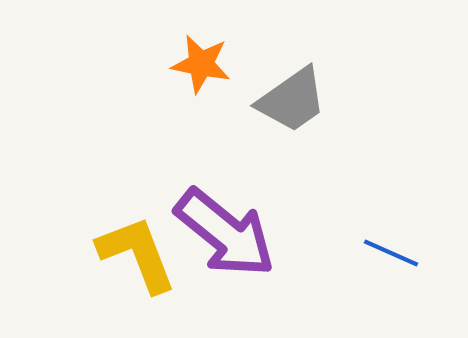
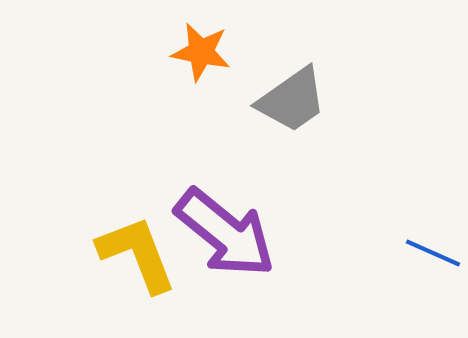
orange star: moved 12 px up
blue line: moved 42 px right
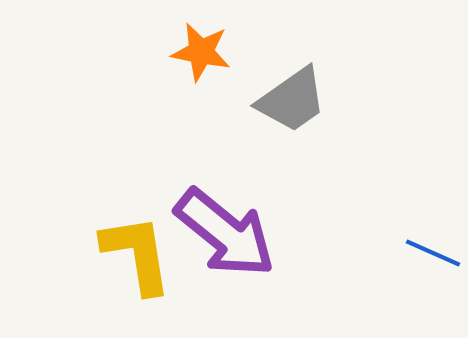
yellow L-shape: rotated 12 degrees clockwise
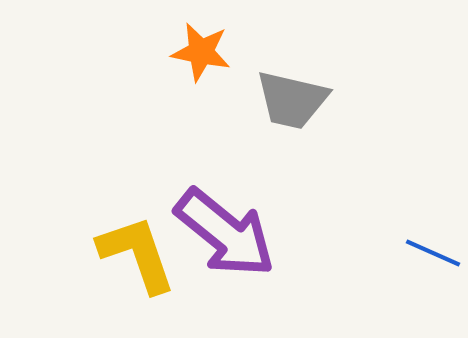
gray trapezoid: rotated 48 degrees clockwise
yellow L-shape: rotated 10 degrees counterclockwise
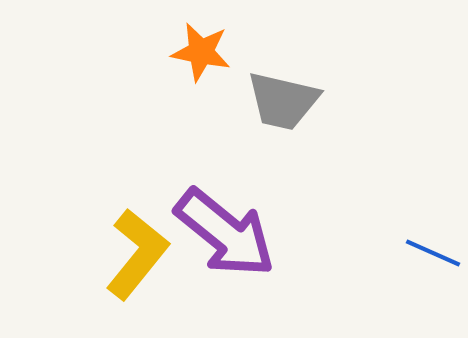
gray trapezoid: moved 9 px left, 1 px down
yellow L-shape: rotated 58 degrees clockwise
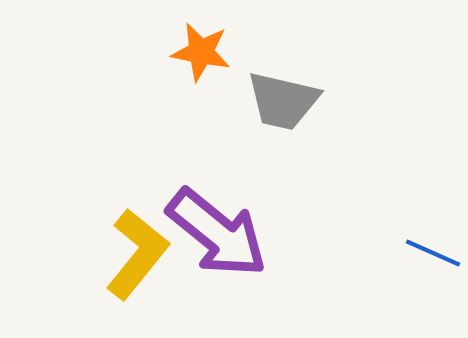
purple arrow: moved 8 px left
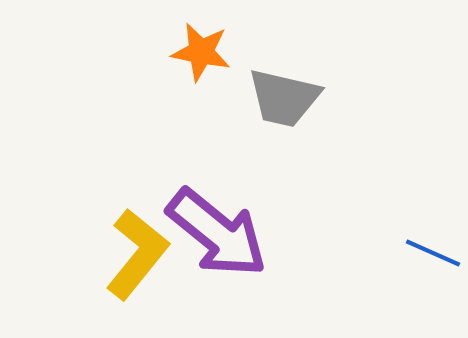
gray trapezoid: moved 1 px right, 3 px up
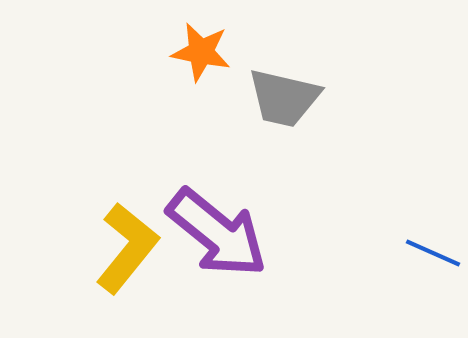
yellow L-shape: moved 10 px left, 6 px up
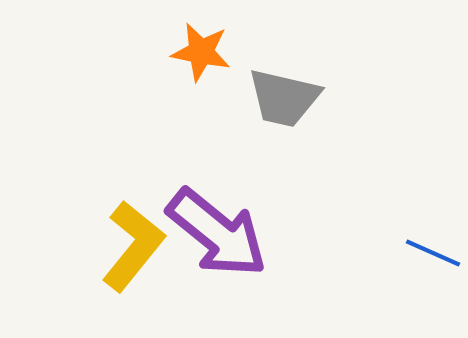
yellow L-shape: moved 6 px right, 2 px up
